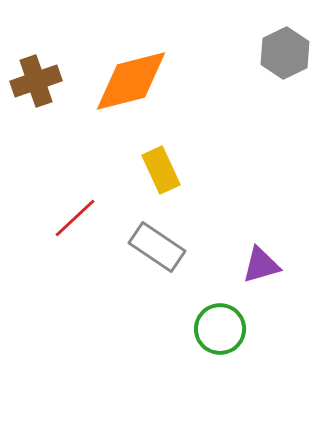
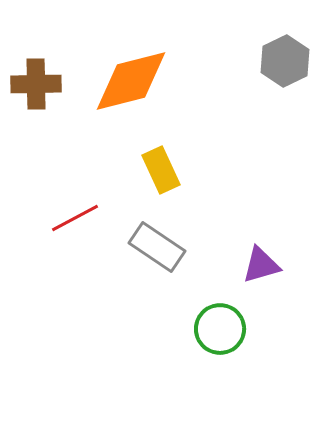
gray hexagon: moved 8 px down
brown cross: moved 3 px down; rotated 18 degrees clockwise
red line: rotated 15 degrees clockwise
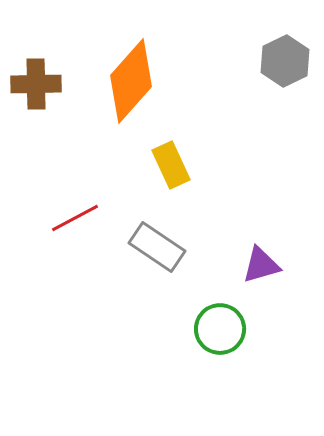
orange diamond: rotated 34 degrees counterclockwise
yellow rectangle: moved 10 px right, 5 px up
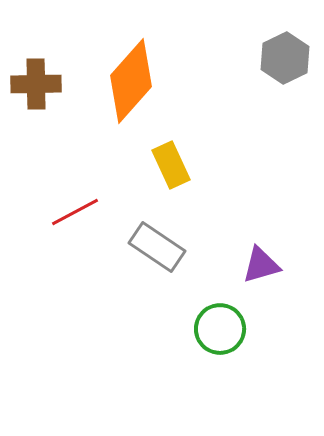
gray hexagon: moved 3 px up
red line: moved 6 px up
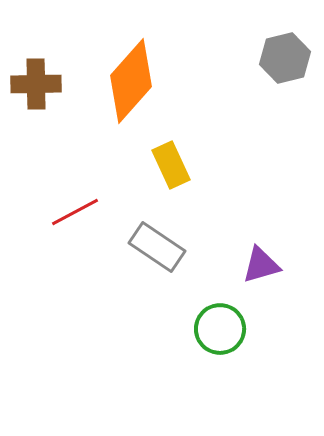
gray hexagon: rotated 12 degrees clockwise
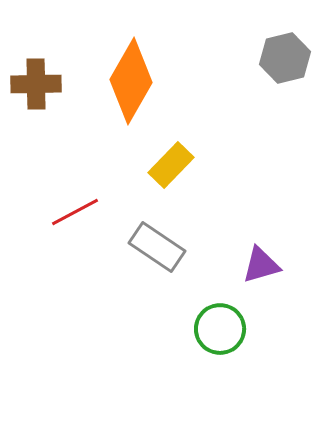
orange diamond: rotated 12 degrees counterclockwise
yellow rectangle: rotated 69 degrees clockwise
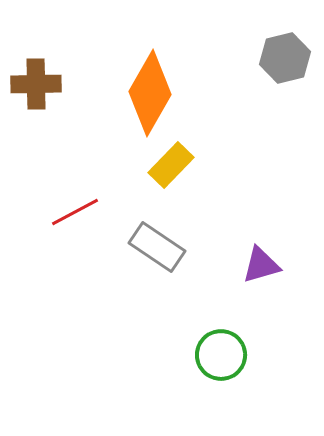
orange diamond: moved 19 px right, 12 px down
green circle: moved 1 px right, 26 px down
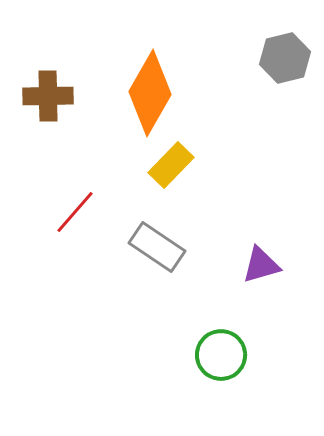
brown cross: moved 12 px right, 12 px down
red line: rotated 21 degrees counterclockwise
